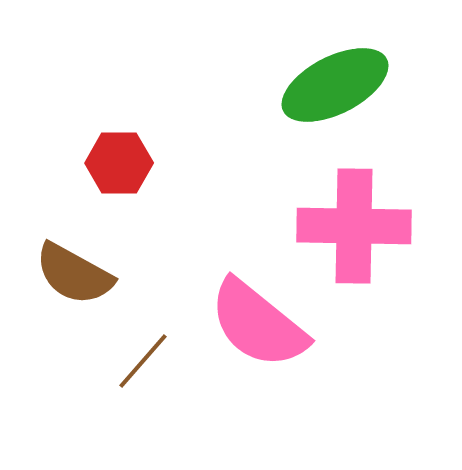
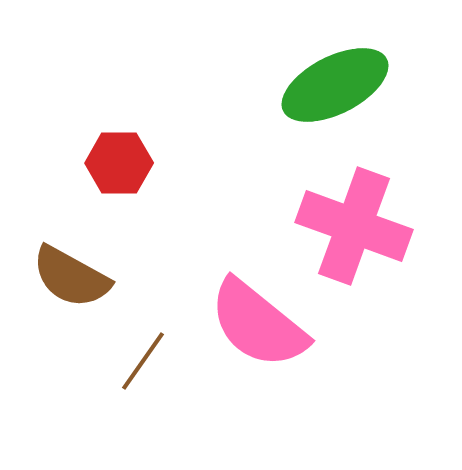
pink cross: rotated 19 degrees clockwise
brown semicircle: moved 3 px left, 3 px down
brown line: rotated 6 degrees counterclockwise
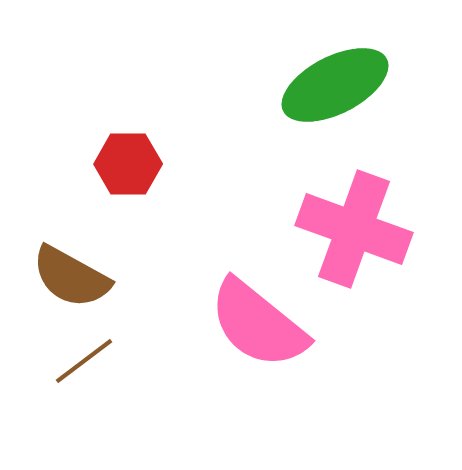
red hexagon: moved 9 px right, 1 px down
pink cross: moved 3 px down
brown line: moved 59 px left; rotated 18 degrees clockwise
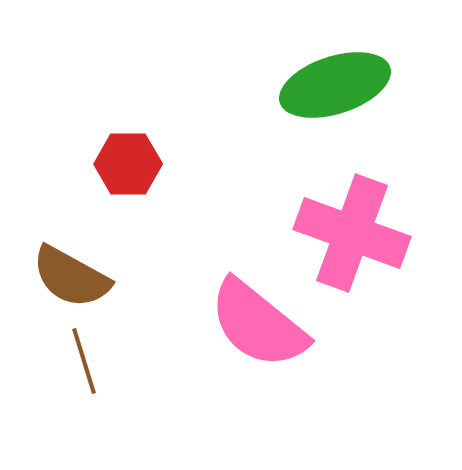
green ellipse: rotated 9 degrees clockwise
pink cross: moved 2 px left, 4 px down
brown line: rotated 70 degrees counterclockwise
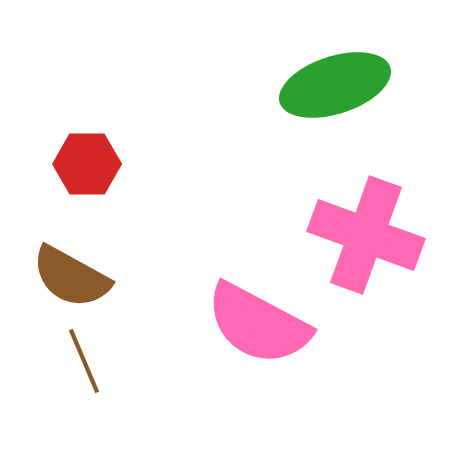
red hexagon: moved 41 px left
pink cross: moved 14 px right, 2 px down
pink semicircle: rotated 11 degrees counterclockwise
brown line: rotated 6 degrees counterclockwise
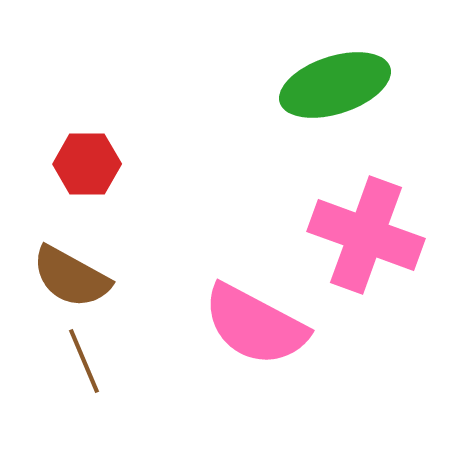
pink semicircle: moved 3 px left, 1 px down
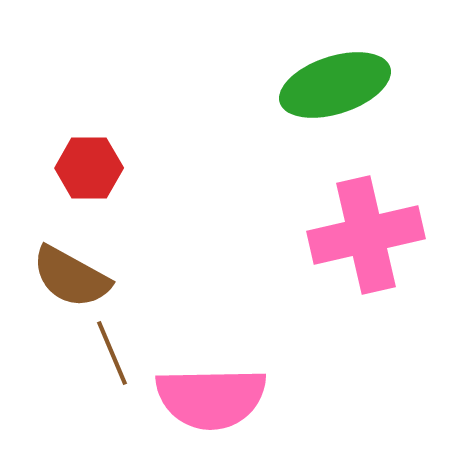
red hexagon: moved 2 px right, 4 px down
pink cross: rotated 33 degrees counterclockwise
pink semicircle: moved 44 px left, 73 px down; rotated 29 degrees counterclockwise
brown line: moved 28 px right, 8 px up
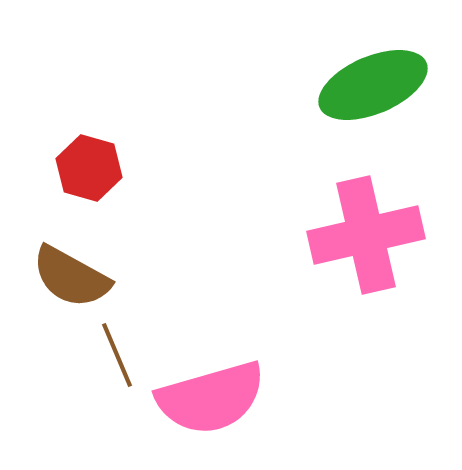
green ellipse: moved 38 px right; rotated 5 degrees counterclockwise
red hexagon: rotated 16 degrees clockwise
brown line: moved 5 px right, 2 px down
pink semicircle: rotated 15 degrees counterclockwise
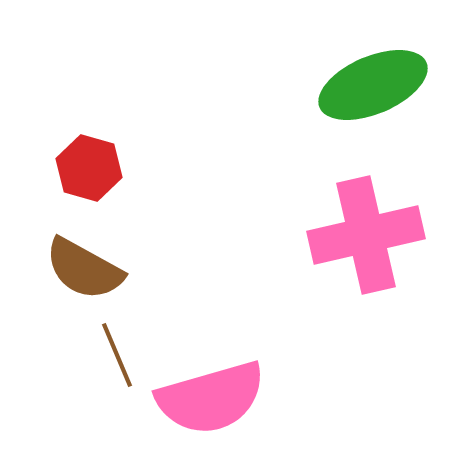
brown semicircle: moved 13 px right, 8 px up
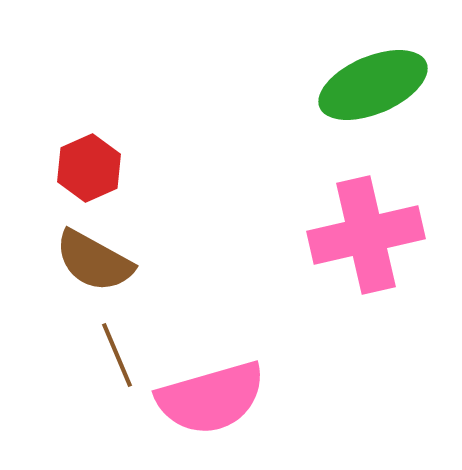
red hexagon: rotated 20 degrees clockwise
brown semicircle: moved 10 px right, 8 px up
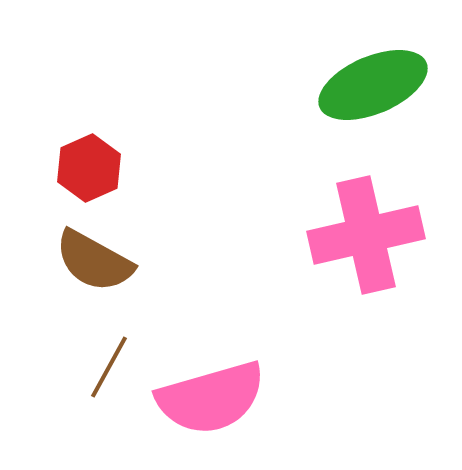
brown line: moved 8 px left, 12 px down; rotated 52 degrees clockwise
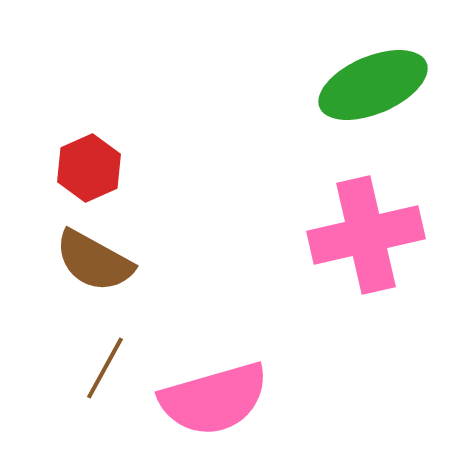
brown line: moved 4 px left, 1 px down
pink semicircle: moved 3 px right, 1 px down
